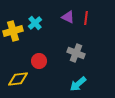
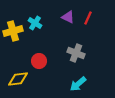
red line: moved 2 px right; rotated 16 degrees clockwise
cyan cross: rotated 16 degrees counterclockwise
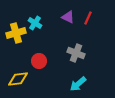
yellow cross: moved 3 px right, 2 px down
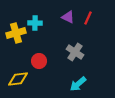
cyan cross: rotated 32 degrees counterclockwise
gray cross: moved 1 px left, 1 px up; rotated 12 degrees clockwise
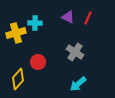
red circle: moved 1 px left, 1 px down
yellow diamond: rotated 40 degrees counterclockwise
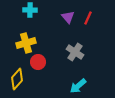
purple triangle: rotated 24 degrees clockwise
cyan cross: moved 5 px left, 13 px up
yellow cross: moved 10 px right, 10 px down
yellow diamond: moved 1 px left
cyan arrow: moved 2 px down
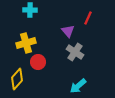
purple triangle: moved 14 px down
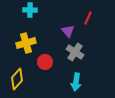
red circle: moved 7 px right
cyan arrow: moved 2 px left, 4 px up; rotated 42 degrees counterclockwise
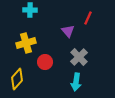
gray cross: moved 4 px right, 5 px down; rotated 12 degrees clockwise
